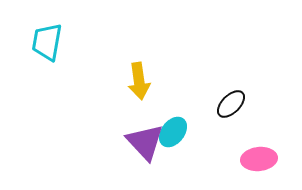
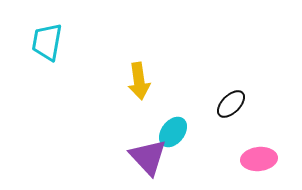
purple triangle: moved 3 px right, 15 px down
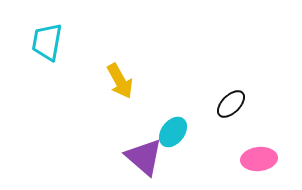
yellow arrow: moved 19 px left; rotated 21 degrees counterclockwise
purple triangle: moved 4 px left; rotated 6 degrees counterclockwise
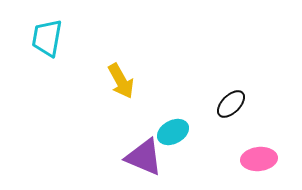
cyan trapezoid: moved 4 px up
yellow arrow: moved 1 px right
cyan ellipse: rotated 24 degrees clockwise
purple triangle: rotated 18 degrees counterclockwise
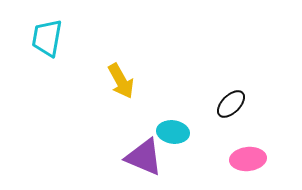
cyan ellipse: rotated 36 degrees clockwise
pink ellipse: moved 11 px left
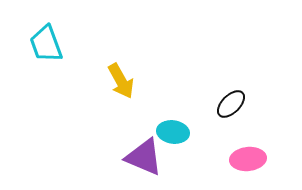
cyan trapezoid: moved 1 px left, 6 px down; rotated 30 degrees counterclockwise
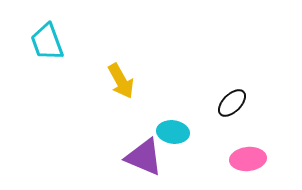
cyan trapezoid: moved 1 px right, 2 px up
black ellipse: moved 1 px right, 1 px up
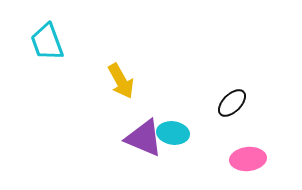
cyan ellipse: moved 1 px down
purple triangle: moved 19 px up
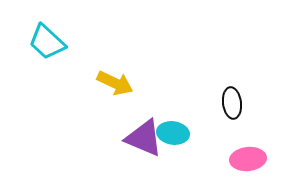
cyan trapezoid: rotated 27 degrees counterclockwise
yellow arrow: moved 6 px left, 2 px down; rotated 36 degrees counterclockwise
black ellipse: rotated 52 degrees counterclockwise
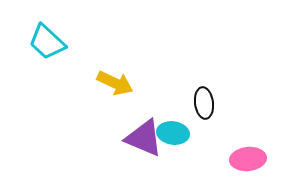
black ellipse: moved 28 px left
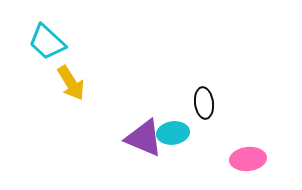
yellow arrow: moved 44 px left; rotated 33 degrees clockwise
cyan ellipse: rotated 16 degrees counterclockwise
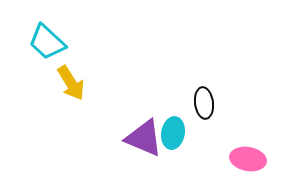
cyan ellipse: rotated 72 degrees counterclockwise
pink ellipse: rotated 16 degrees clockwise
